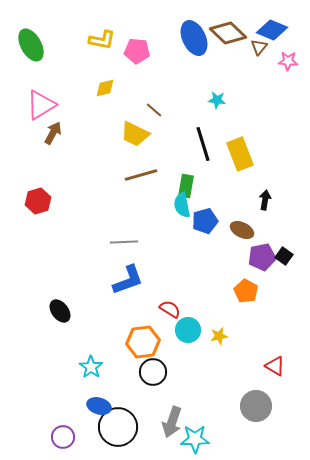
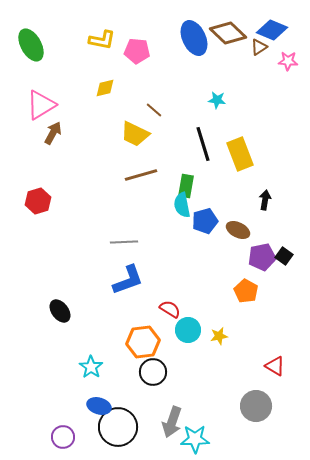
brown triangle at (259, 47): rotated 18 degrees clockwise
brown ellipse at (242, 230): moved 4 px left
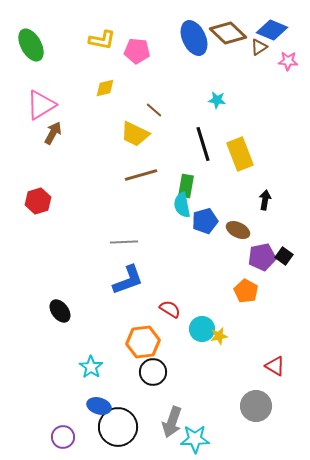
cyan circle at (188, 330): moved 14 px right, 1 px up
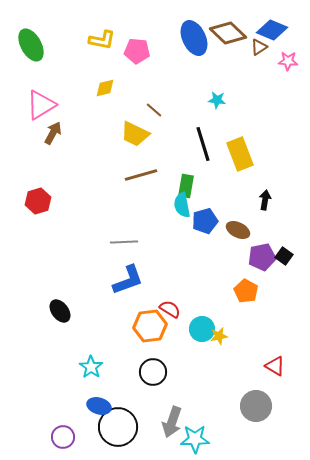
orange hexagon at (143, 342): moved 7 px right, 16 px up
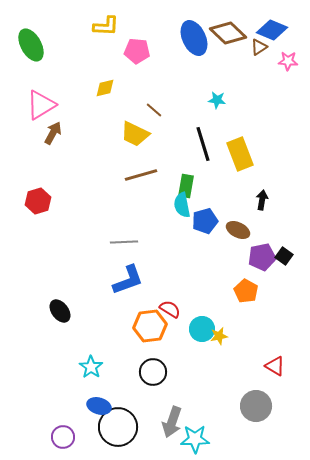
yellow L-shape at (102, 40): moved 4 px right, 14 px up; rotated 8 degrees counterclockwise
black arrow at (265, 200): moved 3 px left
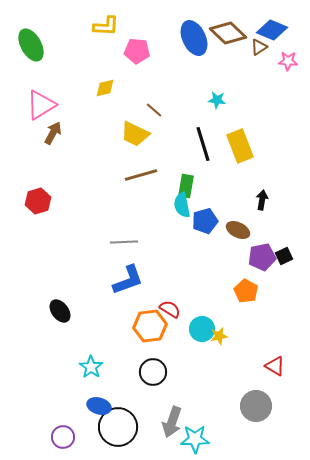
yellow rectangle at (240, 154): moved 8 px up
black square at (284, 256): rotated 30 degrees clockwise
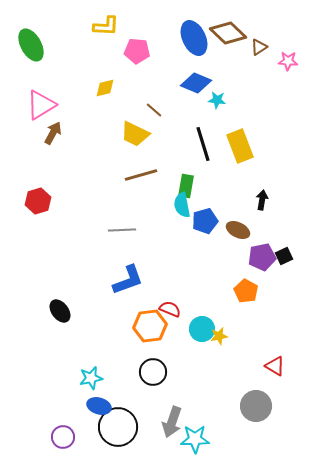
blue diamond at (272, 30): moved 76 px left, 53 px down
gray line at (124, 242): moved 2 px left, 12 px up
red semicircle at (170, 309): rotated 10 degrees counterclockwise
cyan star at (91, 367): moved 11 px down; rotated 25 degrees clockwise
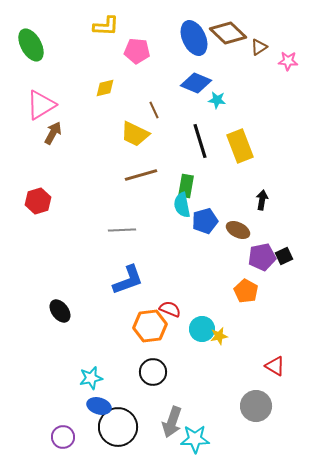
brown line at (154, 110): rotated 24 degrees clockwise
black line at (203, 144): moved 3 px left, 3 px up
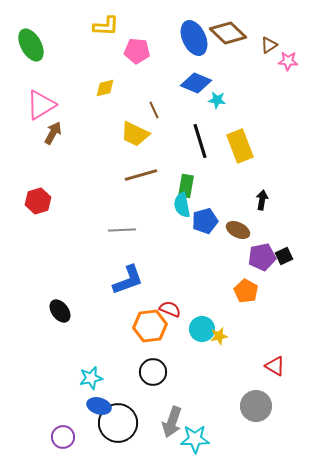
brown triangle at (259, 47): moved 10 px right, 2 px up
black circle at (118, 427): moved 4 px up
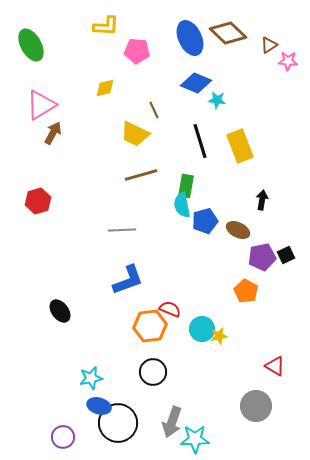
blue ellipse at (194, 38): moved 4 px left
black square at (284, 256): moved 2 px right, 1 px up
